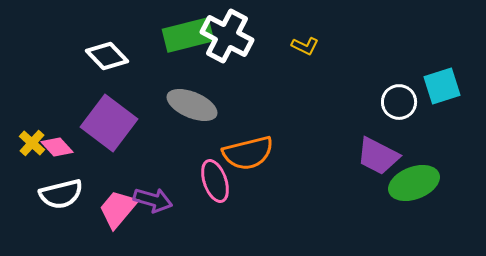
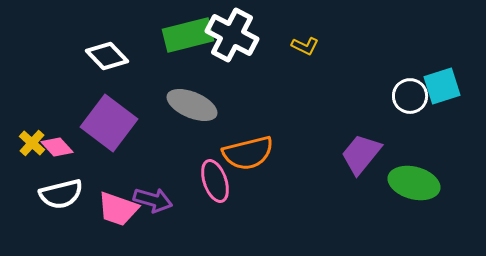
white cross: moved 5 px right, 1 px up
white circle: moved 11 px right, 6 px up
purple trapezoid: moved 17 px left, 2 px up; rotated 102 degrees clockwise
green ellipse: rotated 36 degrees clockwise
pink trapezoid: rotated 111 degrees counterclockwise
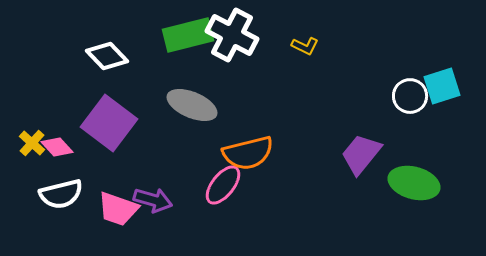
pink ellipse: moved 8 px right, 4 px down; rotated 57 degrees clockwise
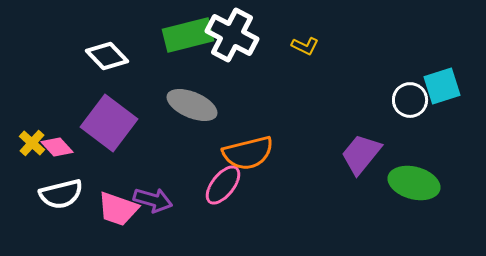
white circle: moved 4 px down
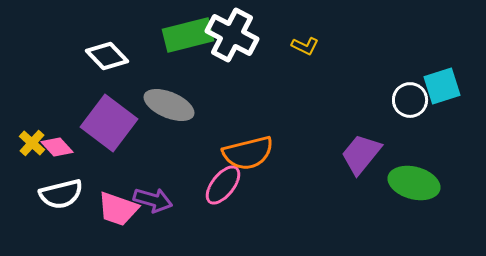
gray ellipse: moved 23 px left
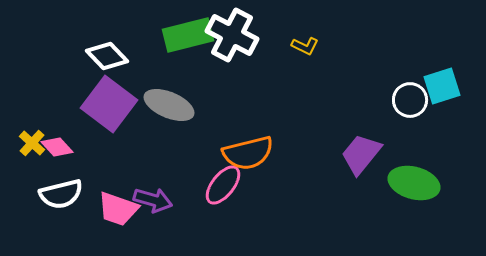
purple square: moved 19 px up
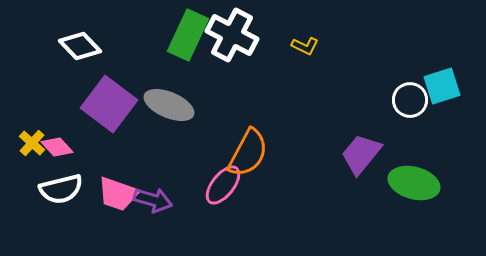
green rectangle: rotated 51 degrees counterclockwise
white diamond: moved 27 px left, 10 px up
orange semicircle: rotated 48 degrees counterclockwise
white semicircle: moved 5 px up
pink trapezoid: moved 15 px up
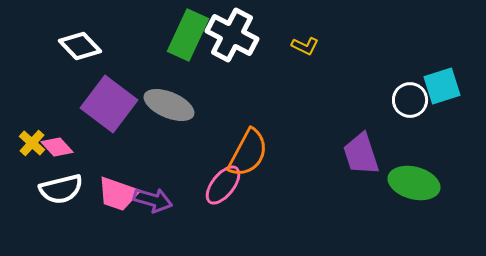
purple trapezoid: rotated 57 degrees counterclockwise
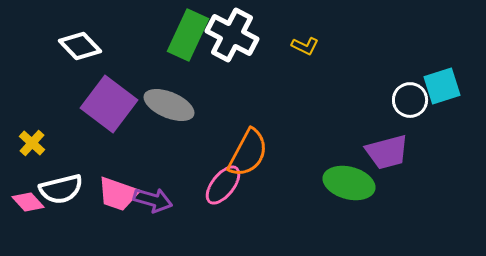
pink diamond: moved 29 px left, 55 px down
purple trapezoid: moved 26 px right, 2 px up; rotated 87 degrees counterclockwise
green ellipse: moved 65 px left
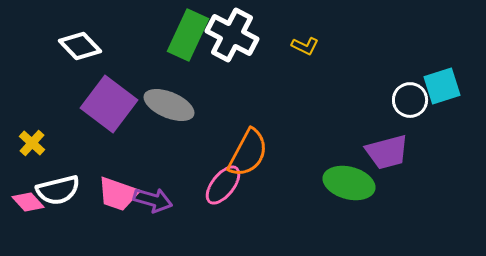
white semicircle: moved 3 px left, 1 px down
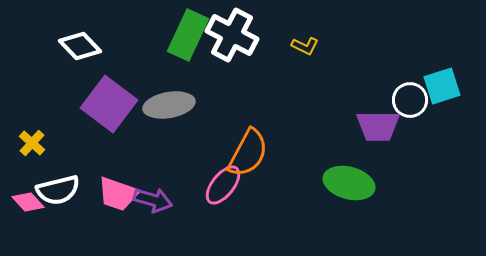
gray ellipse: rotated 33 degrees counterclockwise
purple trapezoid: moved 9 px left, 26 px up; rotated 15 degrees clockwise
